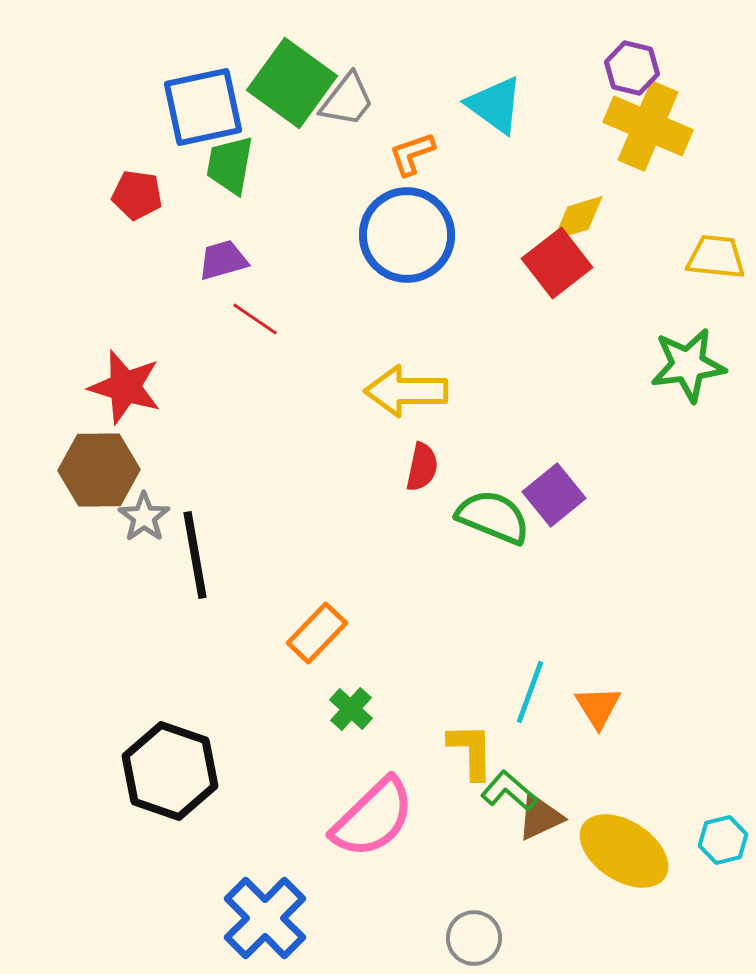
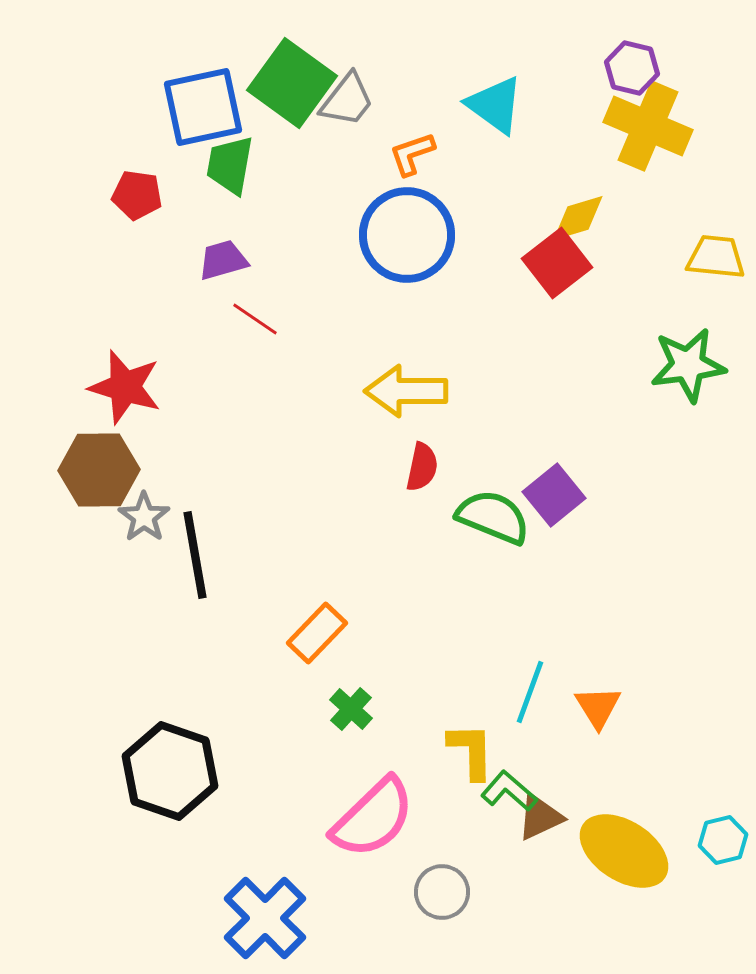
gray circle: moved 32 px left, 46 px up
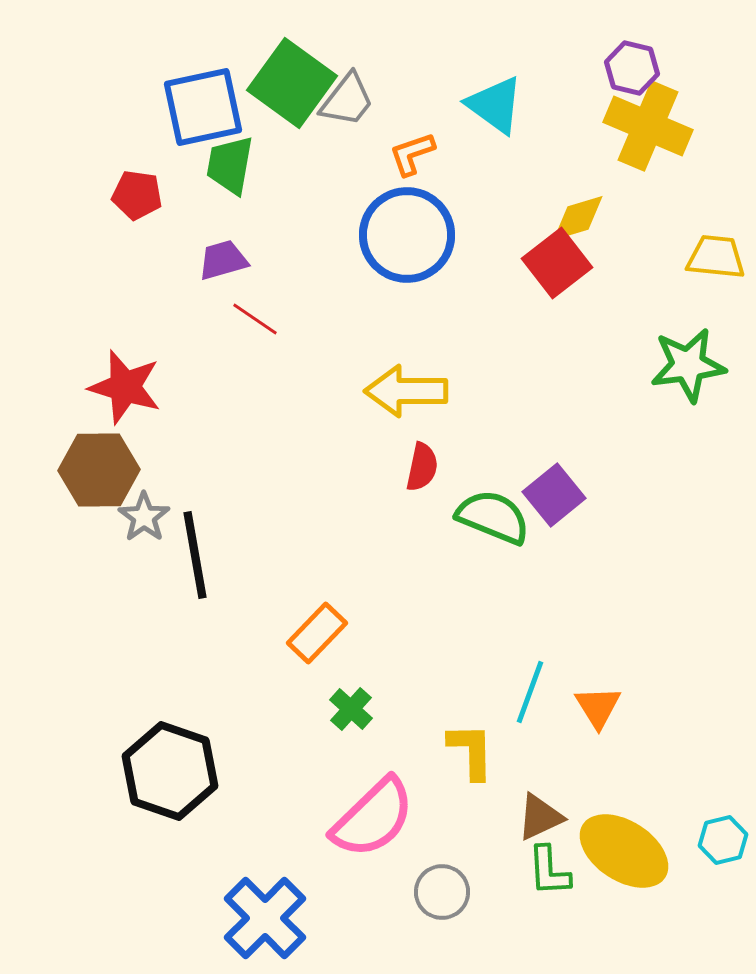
green L-shape: moved 40 px right, 80 px down; rotated 134 degrees counterclockwise
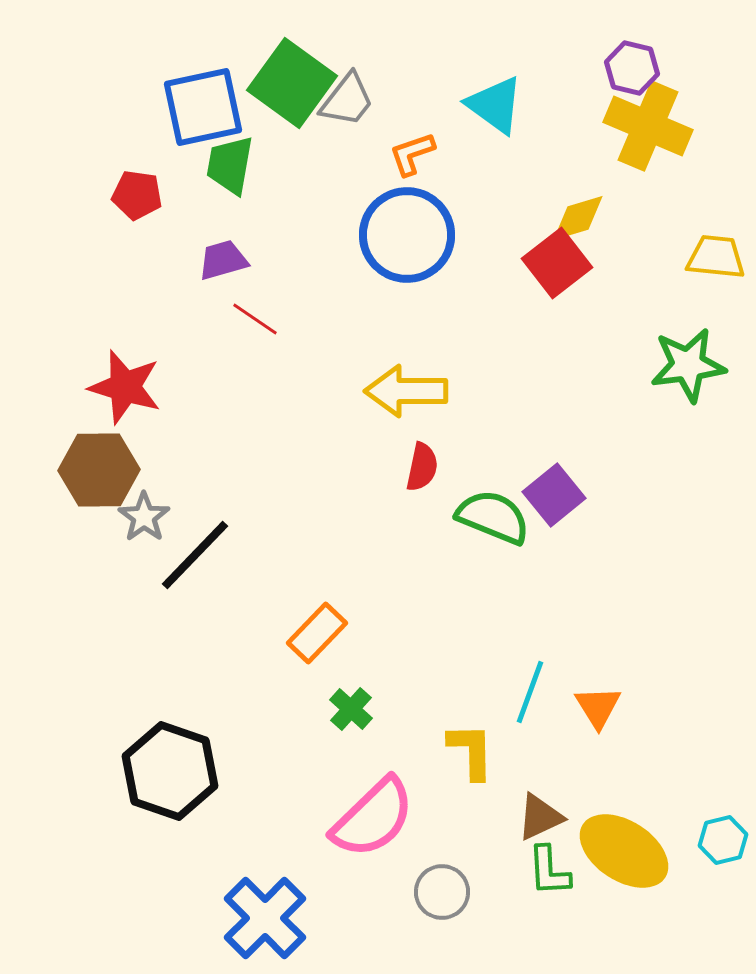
black line: rotated 54 degrees clockwise
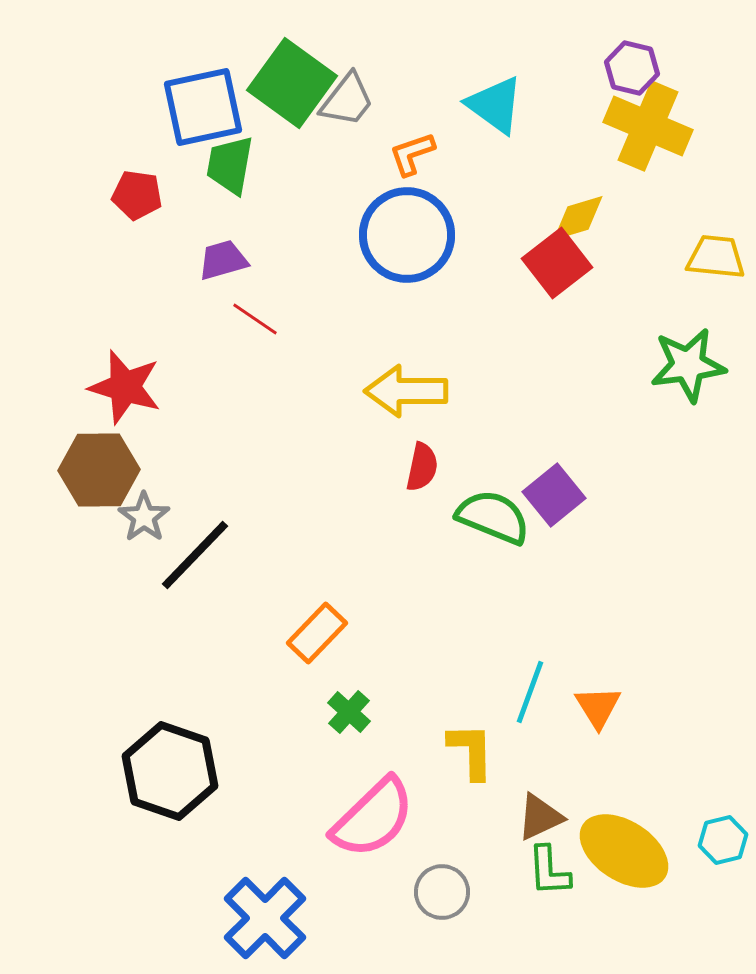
green cross: moved 2 px left, 3 px down
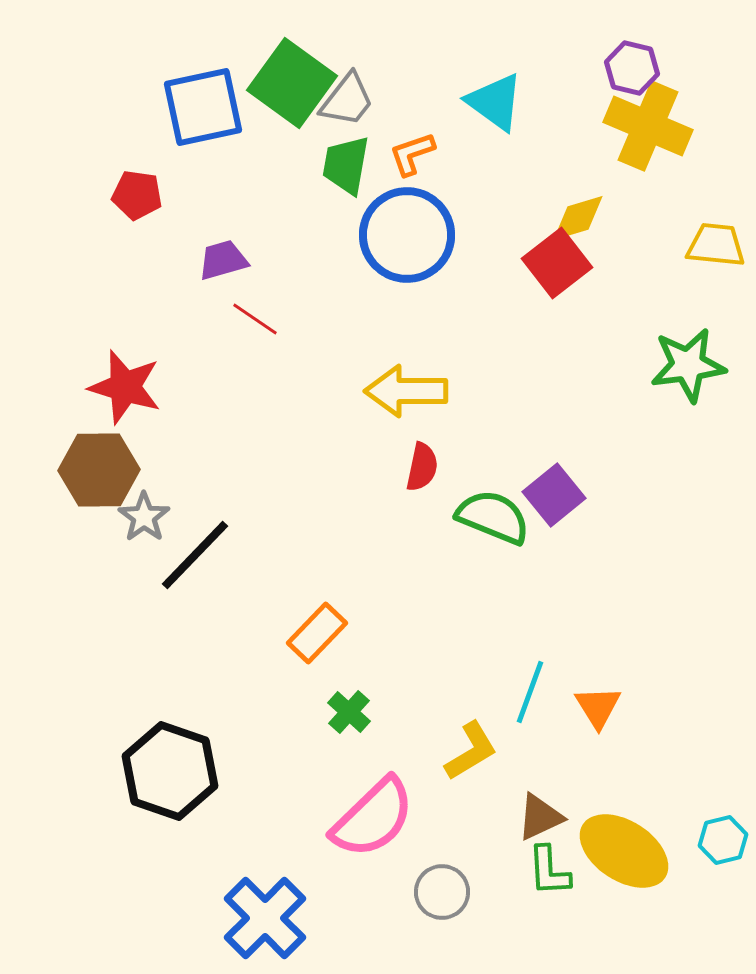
cyan triangle: moved 3 px up
green trapezoid: moved 116 px right
yellow trapezoid: moved 12 px up
yellow L-shape: rotated 60 degrees clockwise
